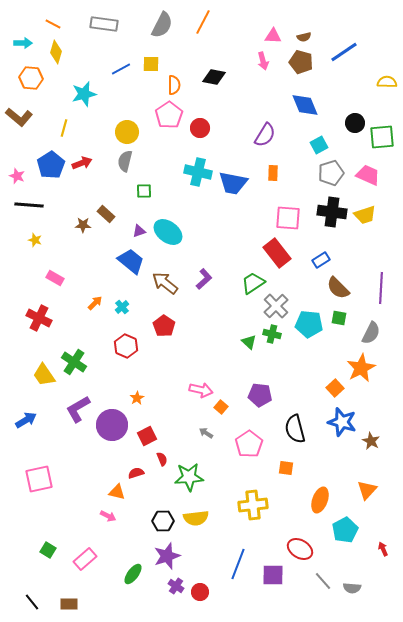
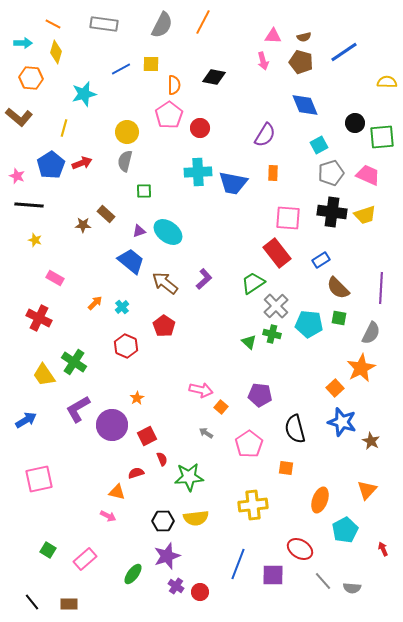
cyan cross at (198, 172): rotated 16 degrees counterclockwise
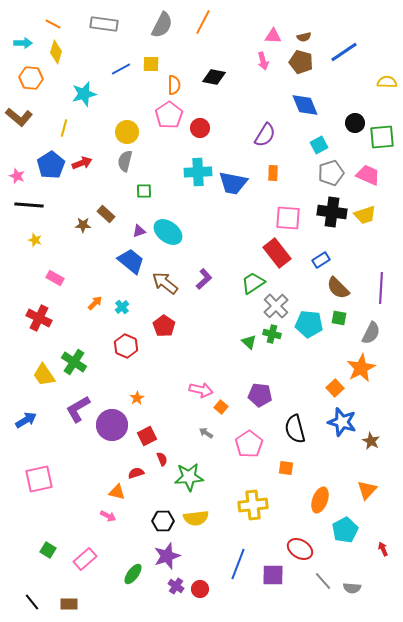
red circle at (200, 592): moved 3 px up
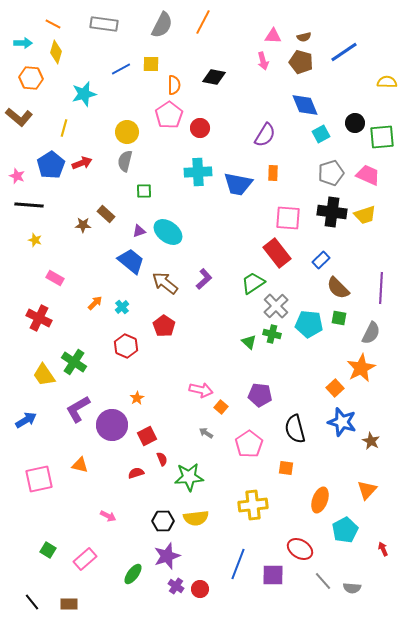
cyan square at (319, 145): moved 2 px right, 11 px up
blue trapezoid at (233, 183): moved 5 px right, 1 px down
blue rectangle at (321, 260): rotated 12 degrees counterclockwise
orange triangle at (117, 492): moved 37 px left, 27 px up
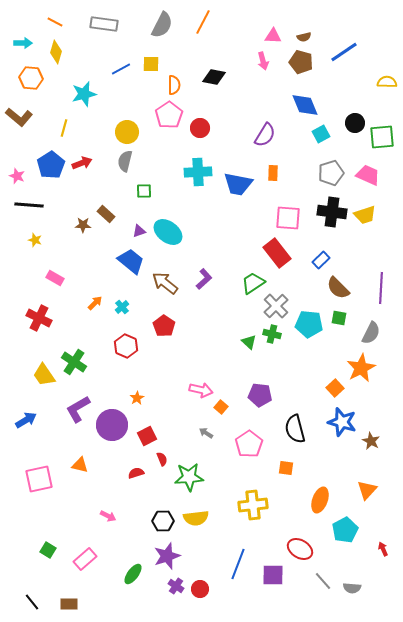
orange line at (53, 24): moved 2 px right, 2 px up
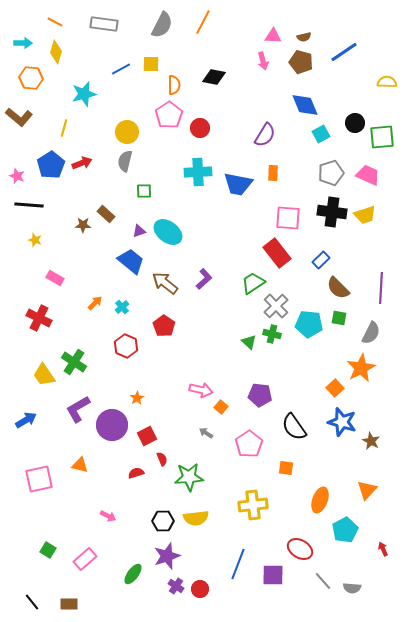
black semicircle at (295, 429): moved 1 px left, 2 px up; rotated 20 degrees counterclockwise
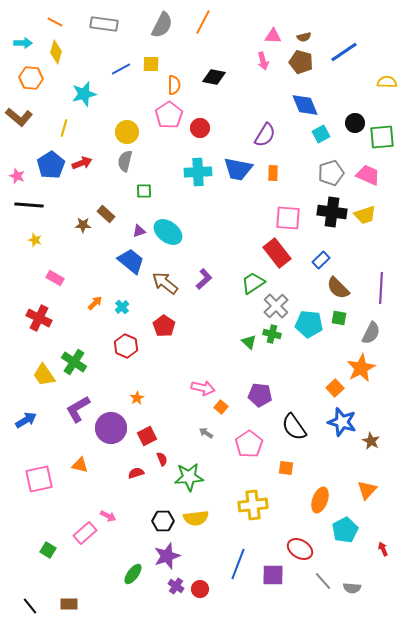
blue trapezoid at (238, 184): moved 15 px up
pink arrow at (201, 390): moved 2 px right, 2 px up
purple circle at (112, 425): moved 1 px left, 3 px down
pink rectangle at (85, 559): moved 26 px up
black line at (32, 602): moved 2 px left, 4 px down
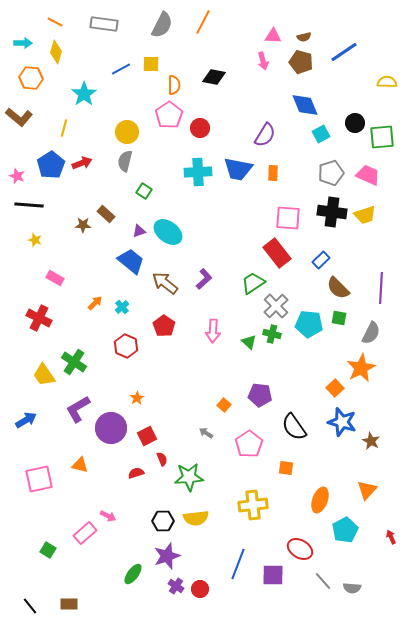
cyan star at (84, 94): rotated 20 degrees counterclockwise
green square at (144, 191): rotated 35 degrees clockwise
pink arrow at (203, 388): moved 10 px right, 57 px up; rotated 80 degrees clockwise
orange square at (221, 407): moved 3 px right, 2 px up
red arrow at (383, 549): moved 8 px right, 12 px up
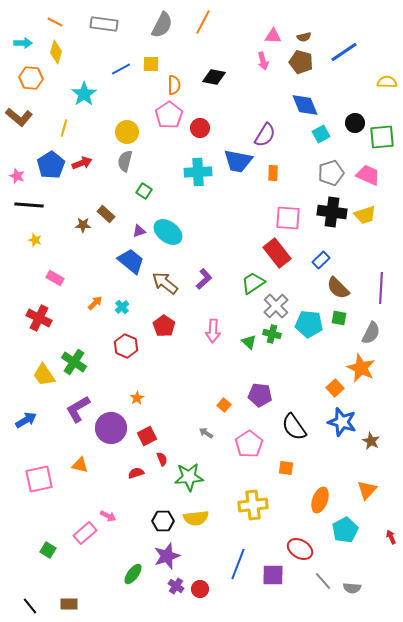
blue trapezoid at (238, 169): moved 8 px up
orange star at (361, 368): rotated 20 degrees counterclockwise
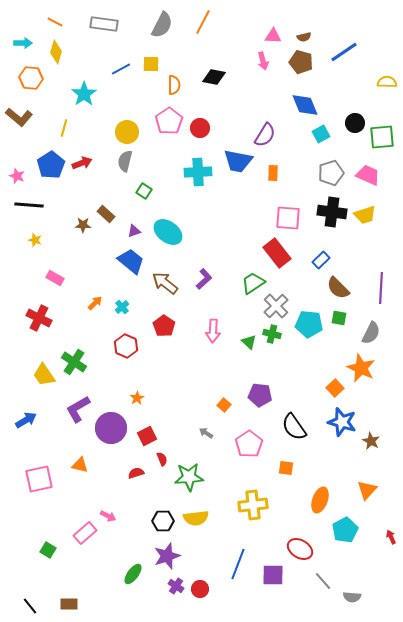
pink pentagon at (169, 115): moved 6 px down
purple triangle at (139, 231): moved 5 px left
gray semicircle at (352, 588): moved 9 px down
